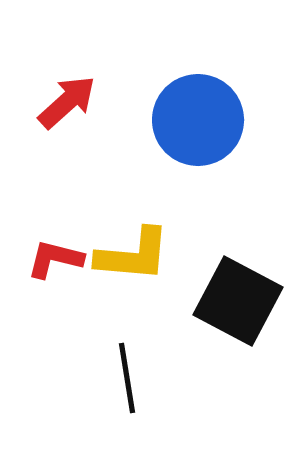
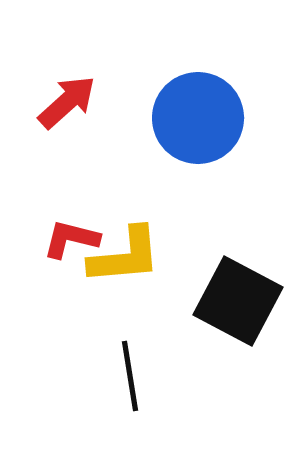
blue circle: moved 2 px up
yellow L-shape: moved 8 px left, 1 px down; rotated 10 degrees counterclockwise
red L-shape: moved 16 px right, 20 px up
black line: moved 3 px right, 2 px up
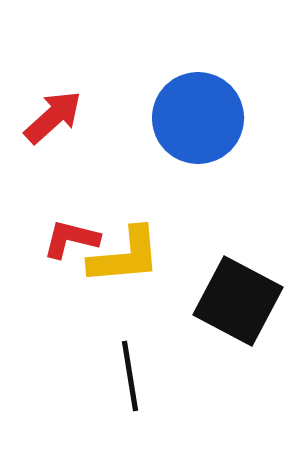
red arrow: moved 14 px left, 15 px down
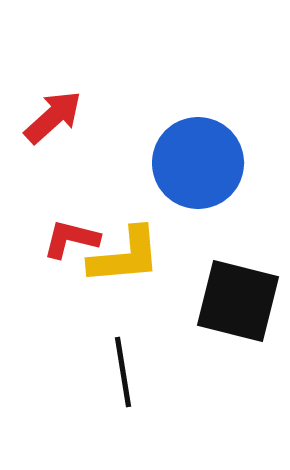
blue circle: moved 45 px down
black square: rotated 14 degrees counterclockwise
black line: moved 7 px left, 4 px up
